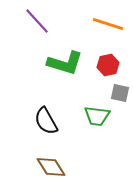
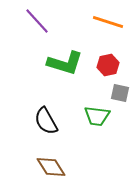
orange line: moved 2 px up
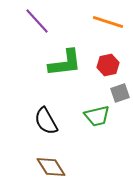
green L-shape: rotated 24 degrees counterclockwise
gray square: rotated 30 degrees counterclockwise
green trapezoid: rotated 20 degrees counterclockwise
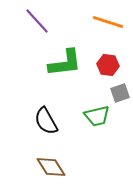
red hexagon: rotated 20 degrees clockwise
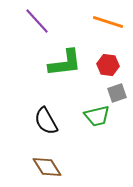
gray square: moved 3 px left
brown diamond: moved 4 px left
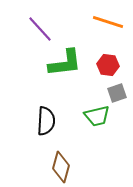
purple line: moved 3 px right, 8 px down
black semicircle: rotated 148 degrees counterclockwise
brown diamond: moved 14 px right; rotated 48 degrees clockwise
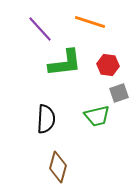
orange line: moved 18 px left
gray square: moved 2 px right
black semicircle: moved 2 px up
brown diamond: moved 3 px left
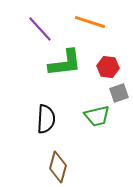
red hexagon: moved 2 px down
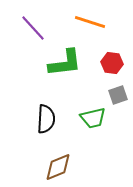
purple line: moved 7 px left, 1 px up
red hexagon: moved 4 px right, 4 px up
gray square: moved 1 px left, 2 px down
green trapezoid: moved 4 px left, 2 px down
brown diamond: rotated 52 degrees clockwise
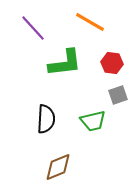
orange line: rotated 12 degrees clockwise
green trapezoid: moved 3 px down
